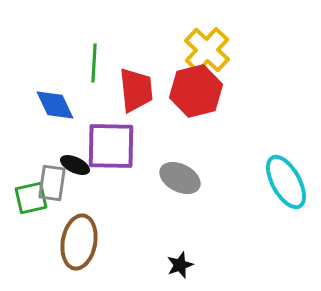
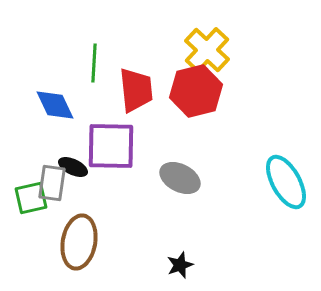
black ellipse: moved 2 px left, 2 px down
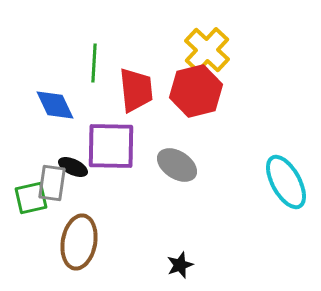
gray ellipse: moved 3 px left, 13 px up; rotated 6 degrees clockwise
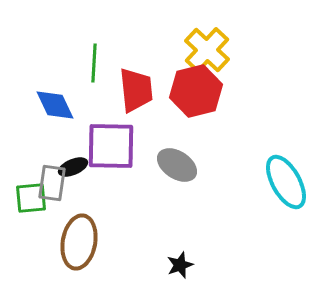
black ellipse: rotated 48 degrees counterclockwise
green square: rotated 8 degrees clockwise
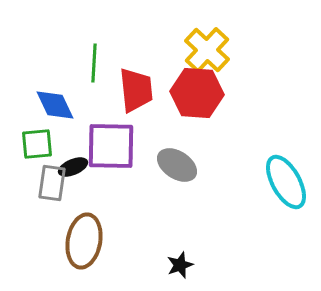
red hexagon: moved 1 px right, 2 px down; rotated 18 degrees clockwise
green square: moved 6 px right, 54 px up
brown ellipse: moved 5 px right, 1 px up
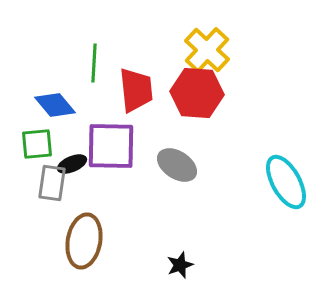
blue diamond: rotated 15 degrees counterclockwise
black ellipse: moved 1 px left, 3 px up
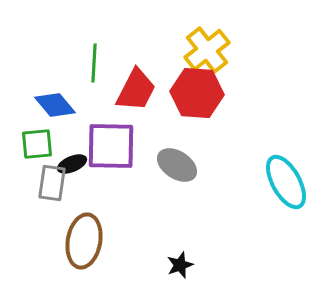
yellow cross: rotated 9 degrees clockwise
red trapezoid: rotated 33 degrees clockwise
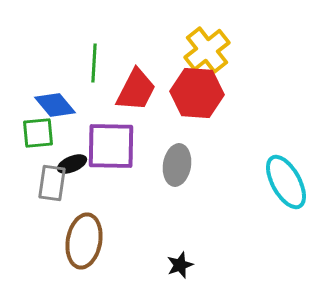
green square: moved 1 px right, 11 px up
gray ellipse: rotated 66 degrees clockwise
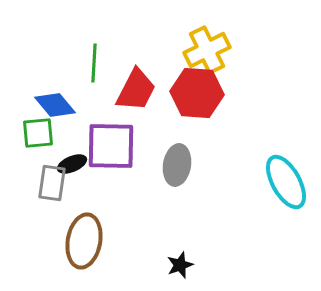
yellow cross: rotated 12 degrees clockwise
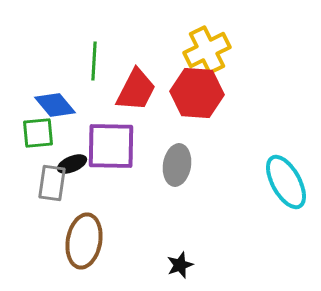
green line: moved 2 px up
